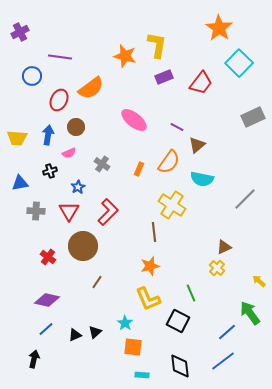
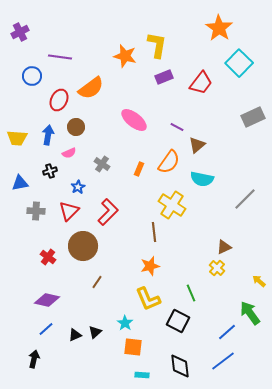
red triangle at (69, 211): rotated 15 degrees clockwise
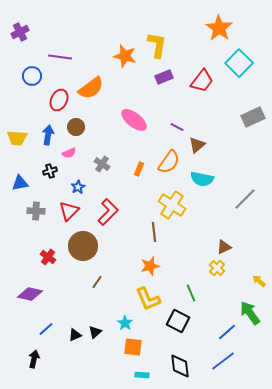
red trapezoid at (201, 83): moved 1 px right, 2 px up
purple diamond at (47, 300): moved 17 px left, 6 px up
